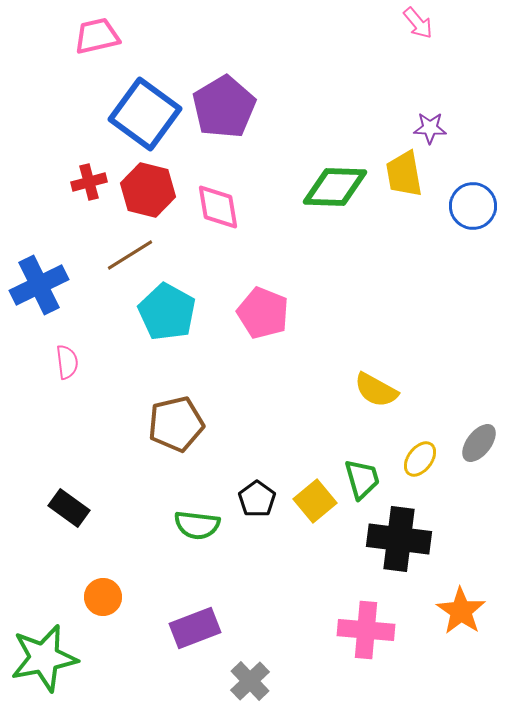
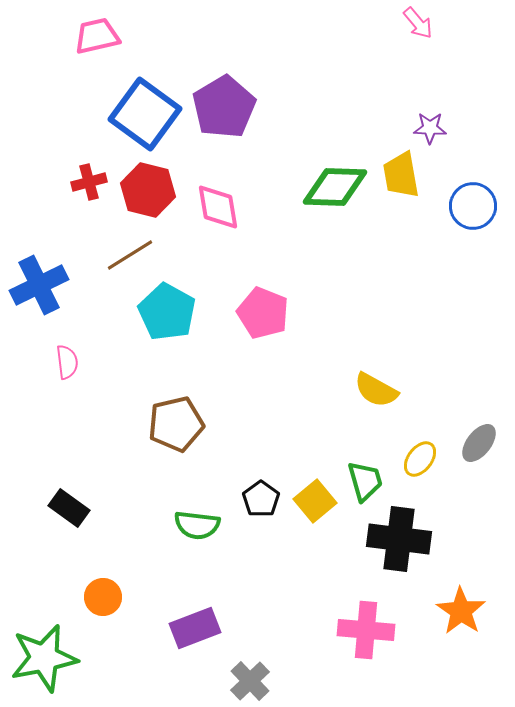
yellow trapezoid: moved 3 px left, 1 px down
green trapezoid: moved 3 px right, 2 px down
black pentagon: moved 4 px right
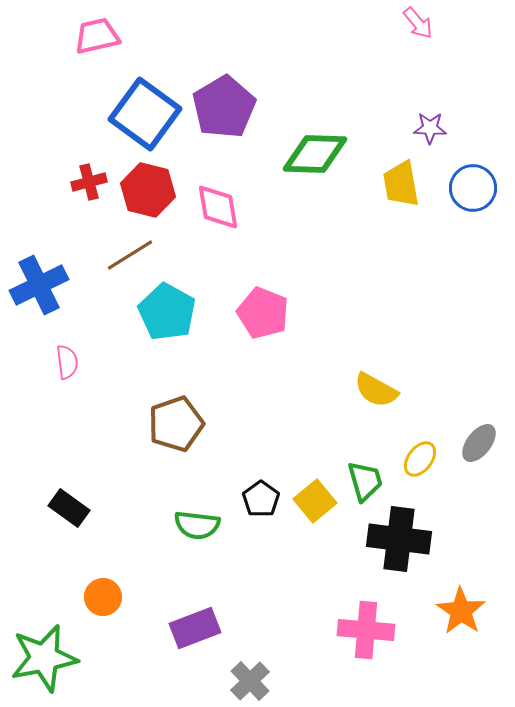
yellow trapezoid: moved 9 px down
green diamond: moved 20 px left, 33 px up
blue circle: moved 18 px up
brown pentagon: rotated 6 degrees counterclockwise
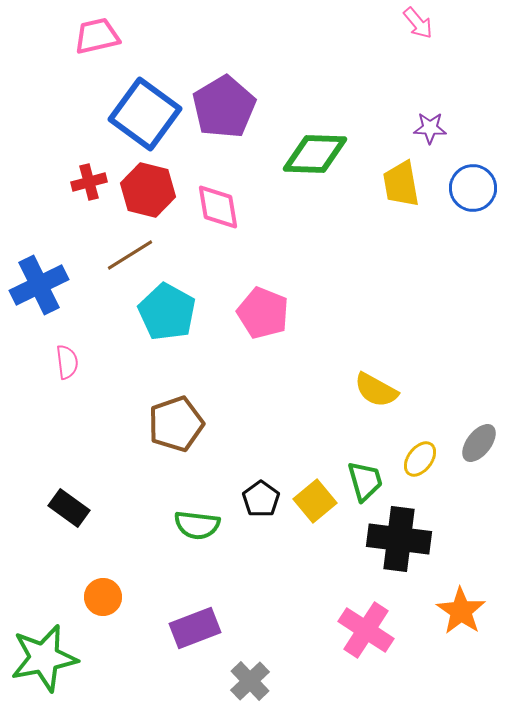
pink cross: rotated 28 degrees clockwise
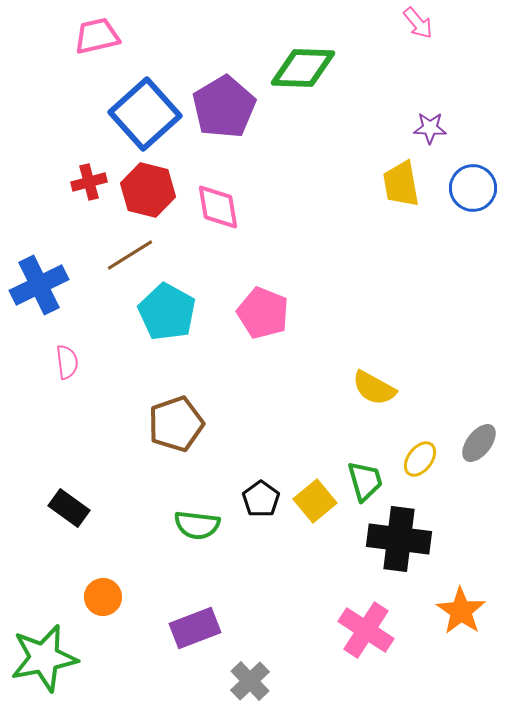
blue square: rotated 12 degrees clockwise
green diamond: moved 12 px left, 86 px up
yellow semicircle: moved 2 px left, 2 px up
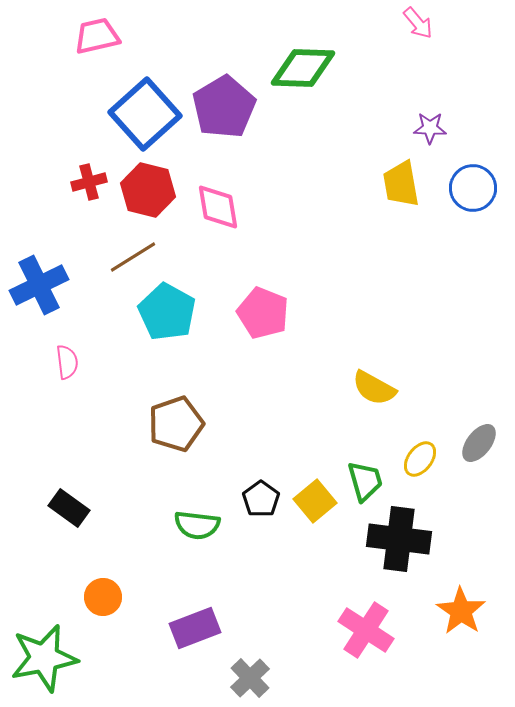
brown line: moved 3 px right, 2 px down
gray cross: moved 3 px up
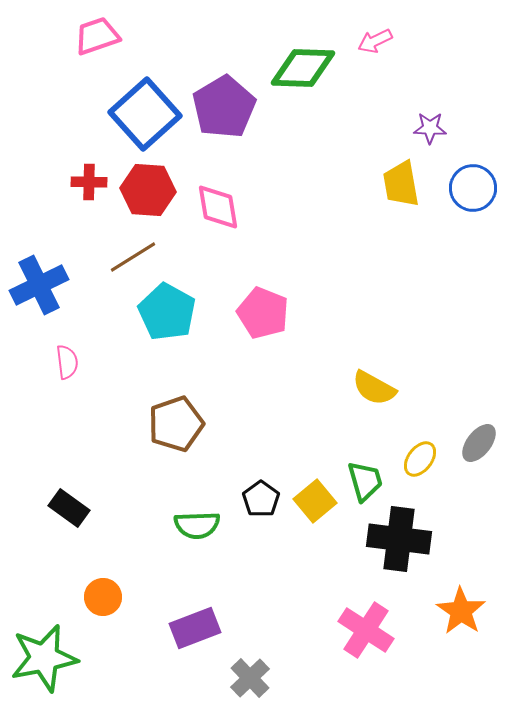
pink arrow: moved 43 px left, 18 px down; rotated 104 degrees clockwise
pink trapezoid: rotated 6 degrees counterclockwise
red cross: rotated 16 degrees clockwise
red hexagon: rotated 10 degrees counterclockwise
green semicircle: rotated 9 degrees counterclockwise
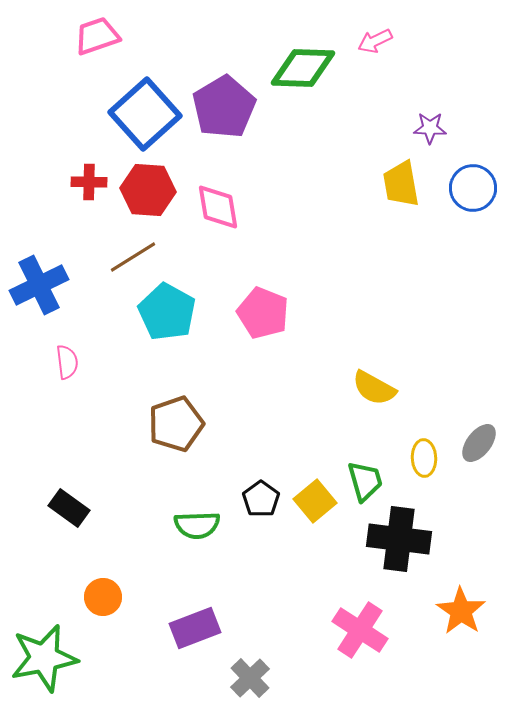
yellow ellipse: moved 4 px right, 1 px up; rotated 39 degrees counterclockwise
pink cross: moved 6 px left
